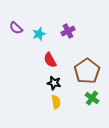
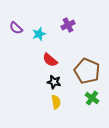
purple cross: moved 6 px up
red semicircle: rotated 21 degrees counterclockwise
brown pentagon: rotated 15 degrees counterclockwise
black star: moved 1 px up
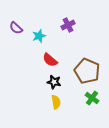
cyan star: moved 2 px down
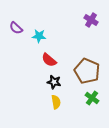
purple cross: moved 23 px right, 5 px up; rotated 32 degrees counterclockwise
cyan star: rotated 24 degrees clockwise
red semicircle: moved 1 px left
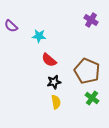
purple semicircle: moved 5 px left, 2 px up
black star: rotated 24 degrees counterclockwise
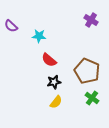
yellow semicircle: rotated 48 degrees clockwise
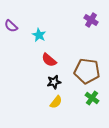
cyan star: moved 1 px up; rotated 24 degrees clockwise
brown pentagon: rotated 15 degrees counterclockwise
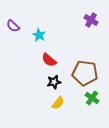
purple semicircle: moved 2 px right
brown pentagon: moved 2 px left, 2 px down
yellow semicircle: moved 2 px right, 1 px down
